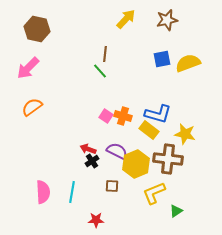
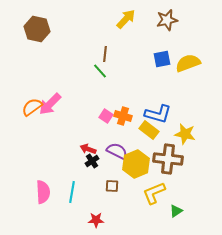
pink arrow: moved 22 px right, 36 px down
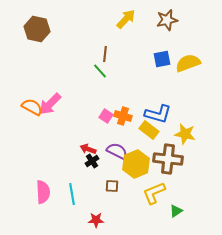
orange semicircle: rotated 65 degrees clockwise
cyan line: moved 2 px down; rotated 20 degrees counterclockwise
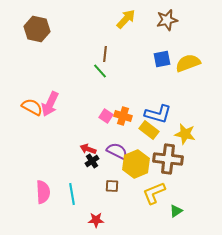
pink arrow: rotated 20 degrees counterclockwise
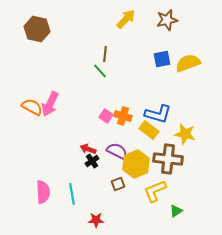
brown square: moved 6 px right, 2 px up; rotated 24 degrees counterclockwise
yellow L-shape: moved 1 px right, 2 px up
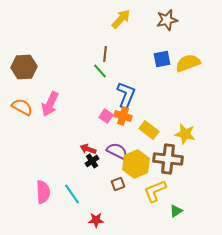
yellow arrow: moved 5 px left
brown hexagon: moved 13 px left, 38 px down; rotated 15 degrees counterclockwise
orange semicircle: moved 10 px left
blue L-shape: moved 32 px left, 19 px up; rotated 84 degrees counterclockwise
cyan line: rotated 25 degrees counterclockwise
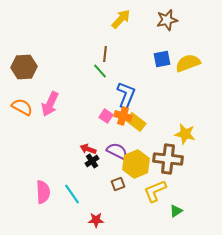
yellow rectangle: moved 13 px left, 8 px up
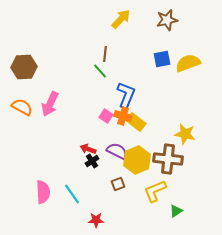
yellow hexagon: moved 1 px right, 4 px up
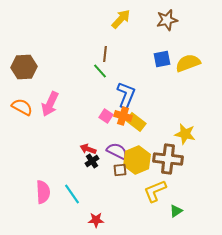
brown square: moved 2 px right, 14 px up; rotated 16 degrees clockwise
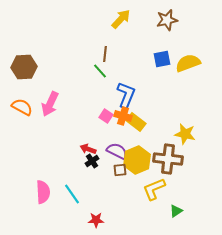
yellow L-shape: moved 1 px left, 2 px up
